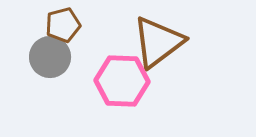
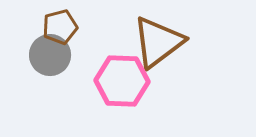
brown pentagon: moved 3 px left, 2 px down
gray circle: moved 2 px up
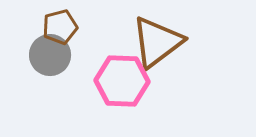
brown triangle: moved 1 px left
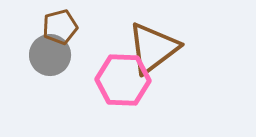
brown triangle: moved 4 px left, 6 px down
pink hexagon: moved 1 px right, 1 px up
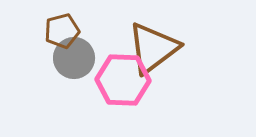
brown pentagon: moved 2 px right, 4 px down
gray circle: moved 24 px right, 3 px down
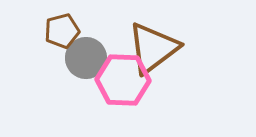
gray circle: moved 12 px right
